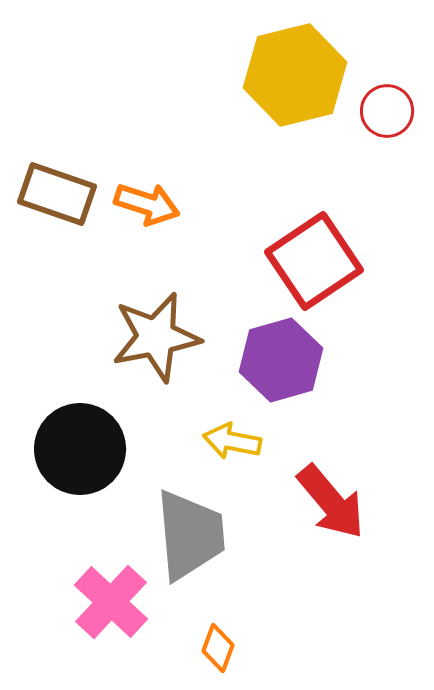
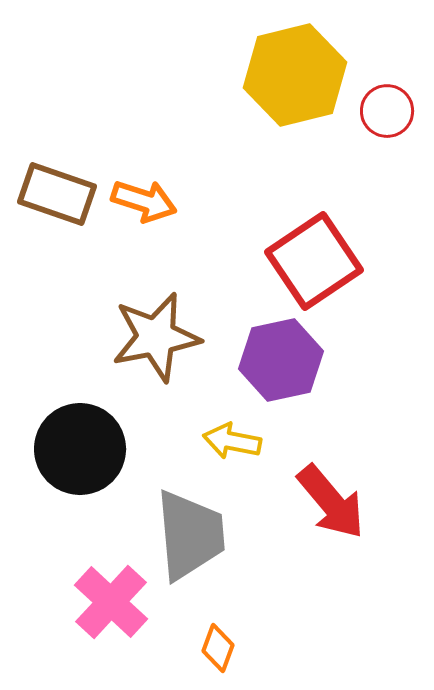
orange arrow: moved 3 px left, 3 px up
purple hexagon: rotated 4 degrees clockwise
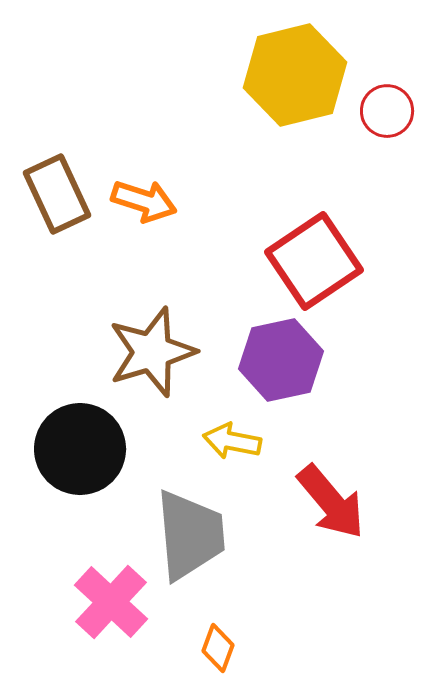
brown rectangle: rotated 46 degrees clockwise
brown star: moved 4 px left, 15 px down; rotated 6 degrees counterclockwise
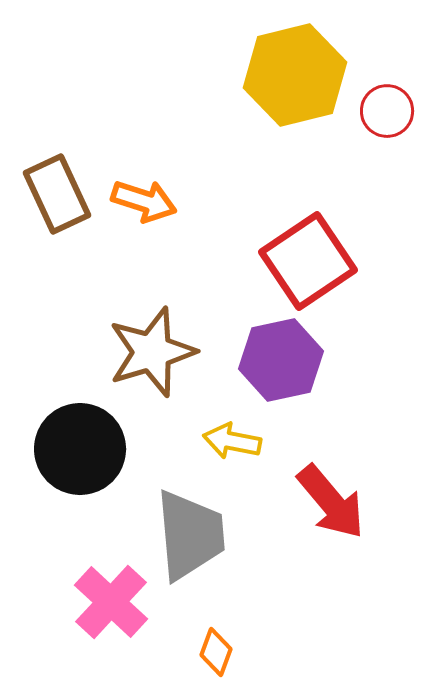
red square: moved 6 px left
orange diamond: moved 2 px left, 4 px down
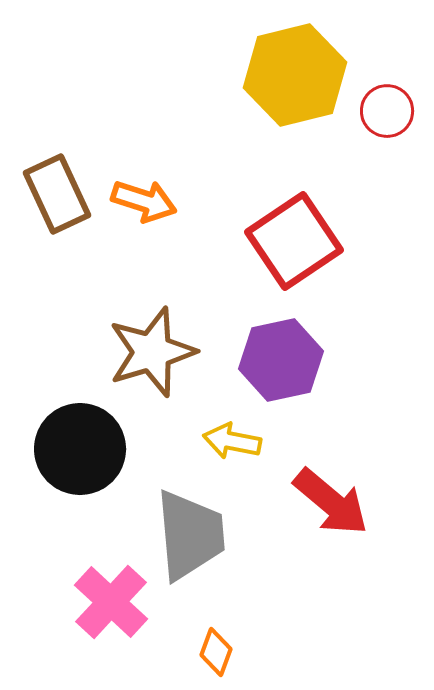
red square: moved 14 px left, 20 px up
red arrow: rotated 10 degrees counterclockwise
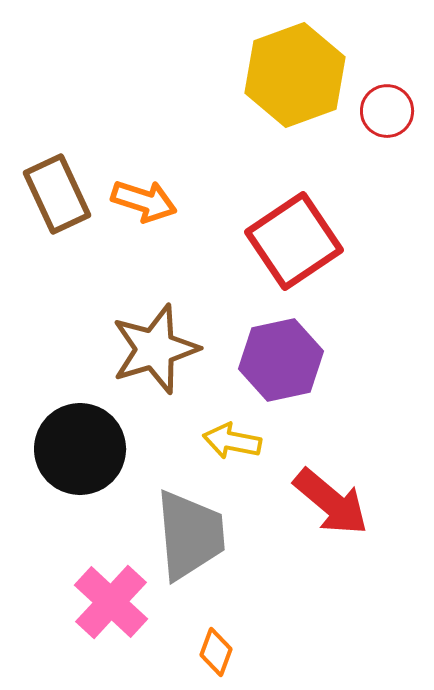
yellow hexagon: rotated 6 degrees counterclockwise
brown star: moved 3 px right, 3 px up
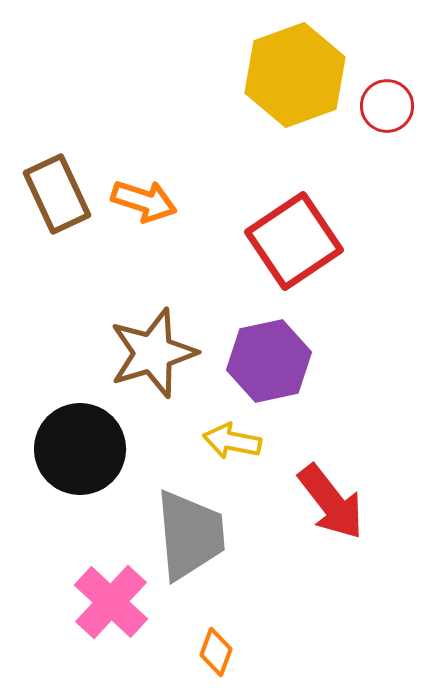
red circle: moved 5 px up
brown star: moved 2 px left, 4 px down
purple hexagon: moved 12 px left, 1 px down
red arrow: rotated 12 degrees clockwise
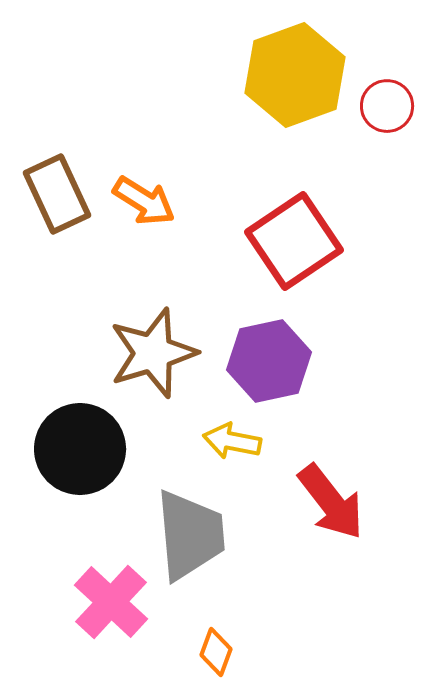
orange arrow: rotated 14 degrees clockwise
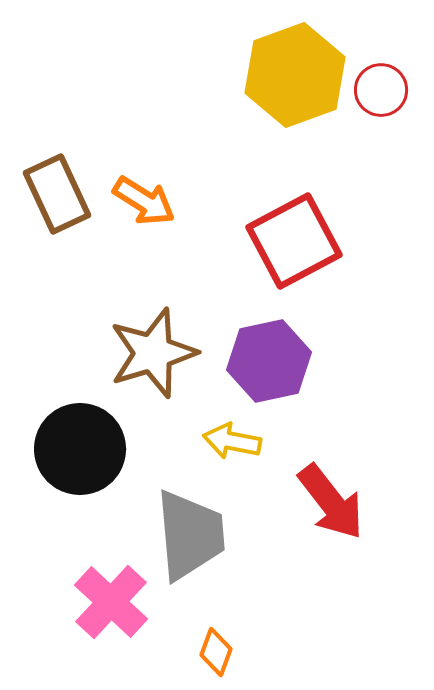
red circle: moved 6 px left, 16 px up
red square: rotated 6 degrees clockwise
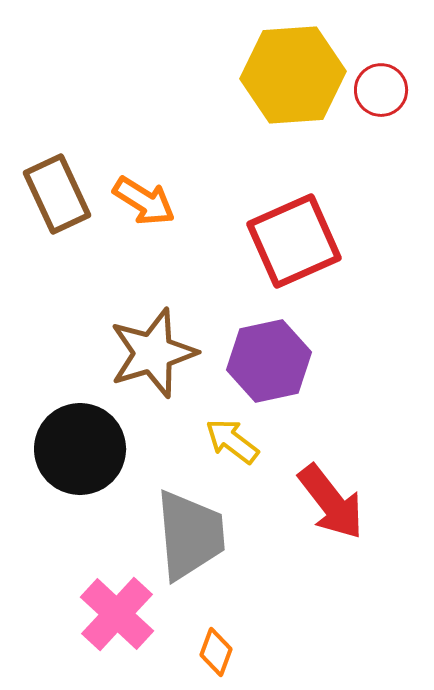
yellow hexagon: moved 2 px left; rotated 16 degrees clockwise
red square: rotated 4 degrees clockwise
yellow arrow: rotated 26 degrees clockwise
pink cross: moved 6 px right, 12 px down
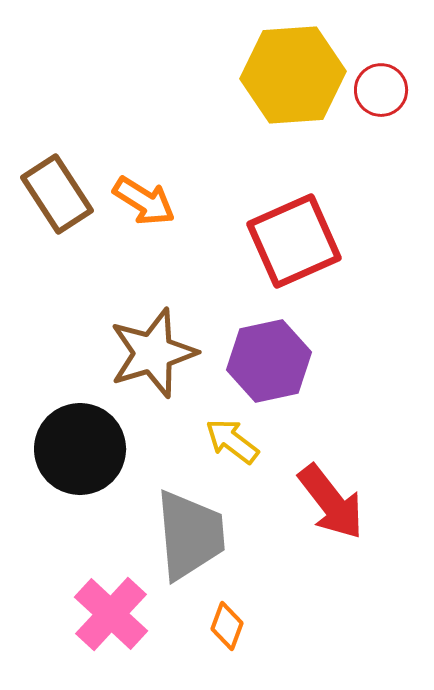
brown rectangle: rotated 8 degrees counterclockwise
pink cross: moved 6 px left
orange diamond: moved 11 px right, 26 px up
